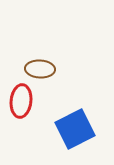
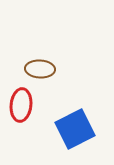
red ellipse: moved 4 px down
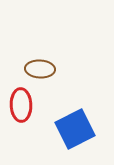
red ellipse: rotated 8 degrees counterclockwise
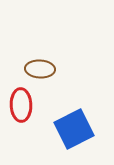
blue square: moved 1 px left
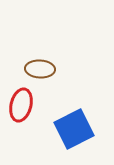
red ellipse: rotated 16 degrees clockwise
